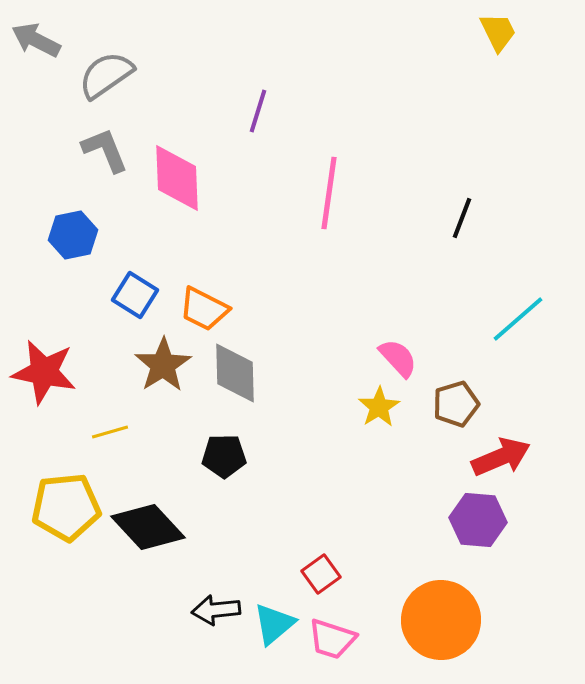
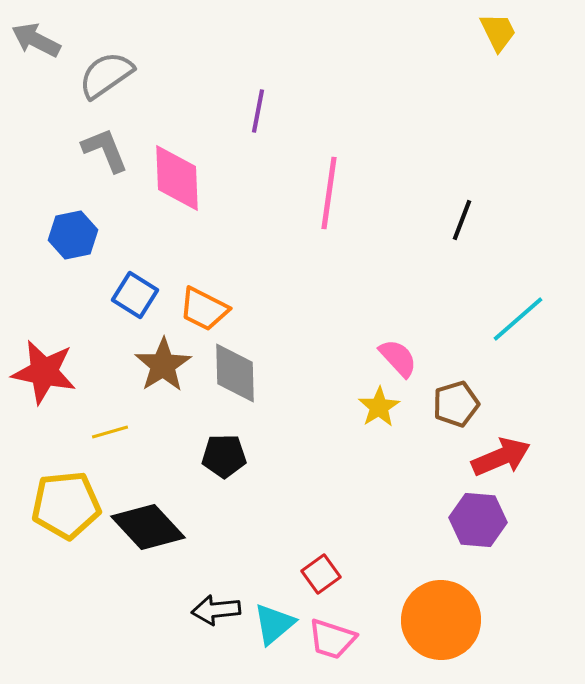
purple line: rotated 6 degrees counterclockwise
black line: moved 2 px down
yellow pentagon: moved 2 px up
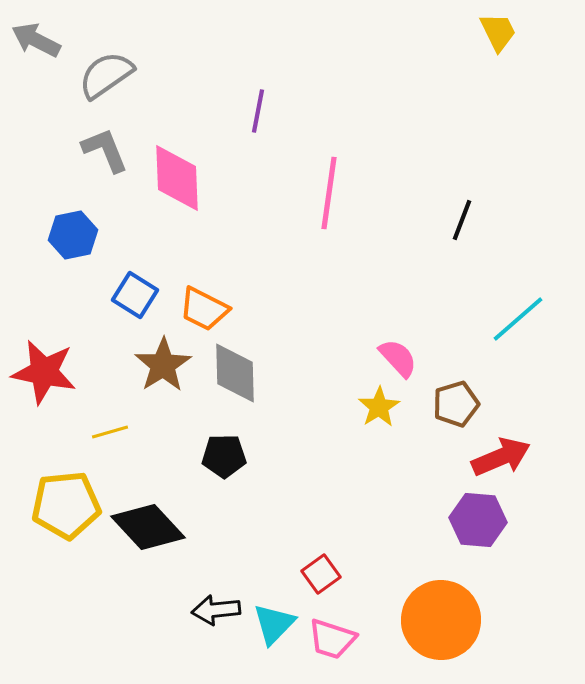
cyan triangle: rotated 6 degrees counterclockwise
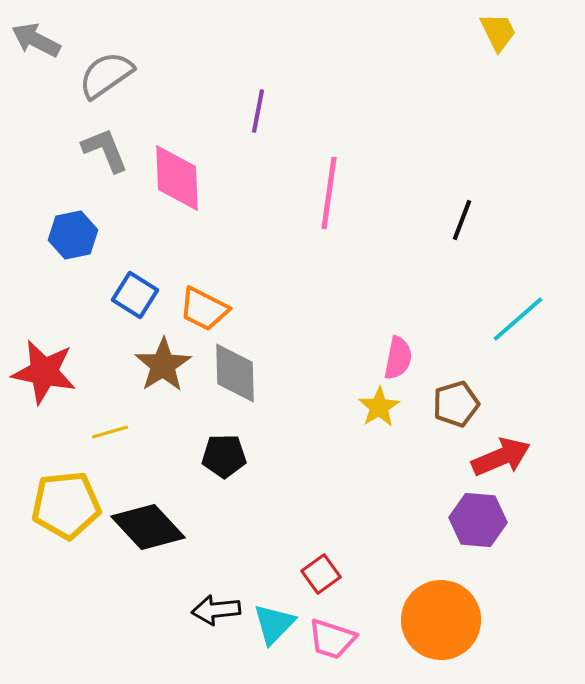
pink semicircle: rotated 54 degrees clockwise
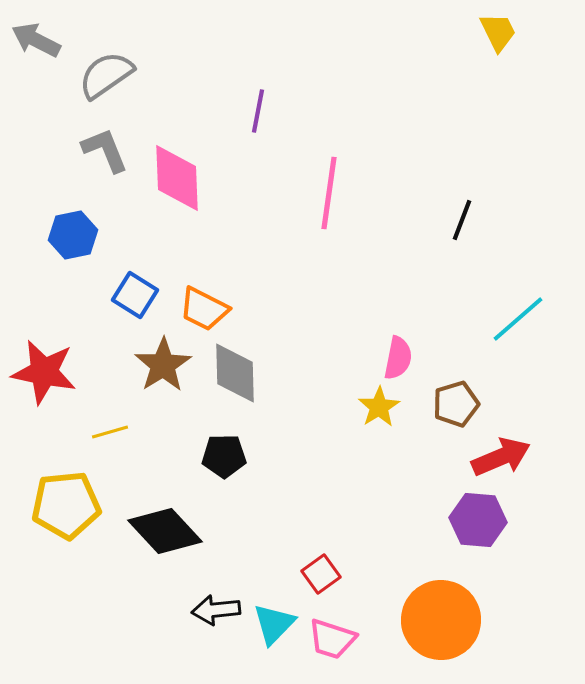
black diamond: moved 17 px right, 4 px down
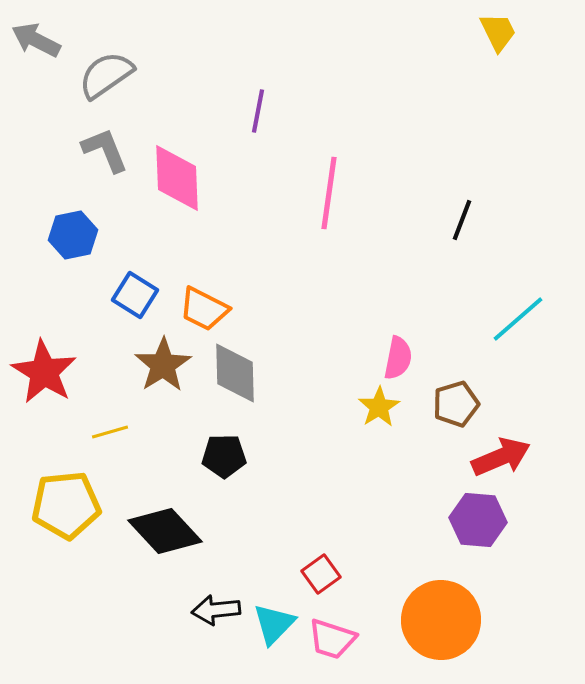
red star: rotated 20 degrees clockwise
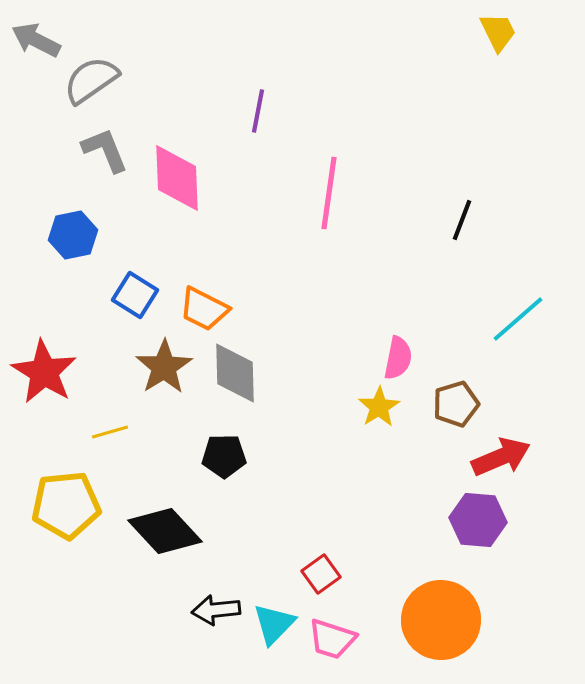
gray semicircle: moved 15 px left, 5 px down
brown star: moved 1 px right, 2 px down
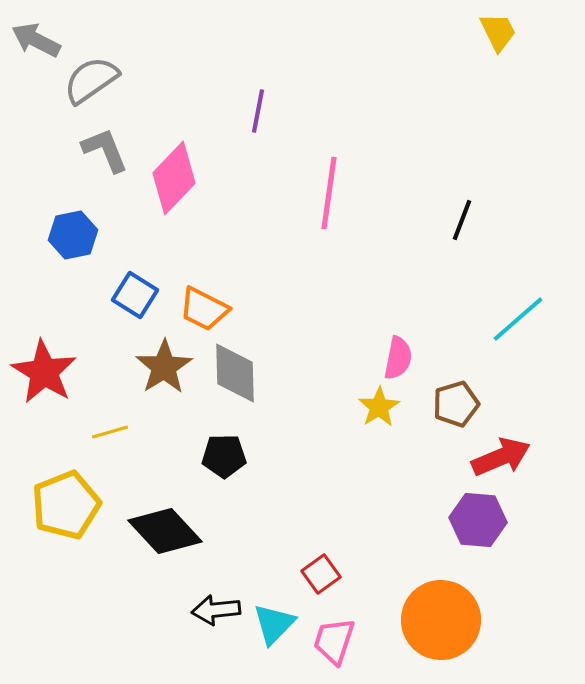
pink diamond: moved 3 px left; rotated 46 degrees clockwise
yellow pentagon: rotated 16 degrees counterclockwise
pink trapezoid: moved 2 px right, 2 px down; rotated 90 degrees clockwise
